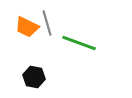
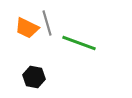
orange trapezoid: moved 1 px down
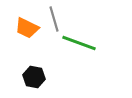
gray line: moved 7 px right, 4 px up
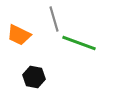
orange trapezoid: moved 8 px left, 7 px down
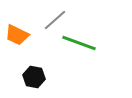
gray line: moved 1 px right, 1 px down; rotated 65 degrees clockwise
orange trapezoid: moved 2 px left
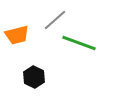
orange trapezoid: rotated 40 degrees counterclockwise
black hexagon: rotated 15 degrees clockwise
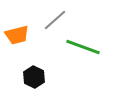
green line: moved 4 px right, 4 px down
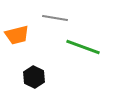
gray line: moved 2 px up; rotated 50 degrees clockwise
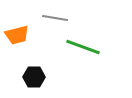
black hexagon: rotated 25 degrees counterclockwise
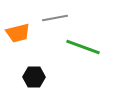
gray line: rotated 20 degrees counterclockwise
orange trapezoid: moved 1 px right, 2 px up
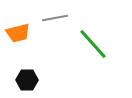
green line: moved 10 px right, 3 px up; rotated 28 degrees clockwise
black hexagon: moved 7 px left, 3 px down
